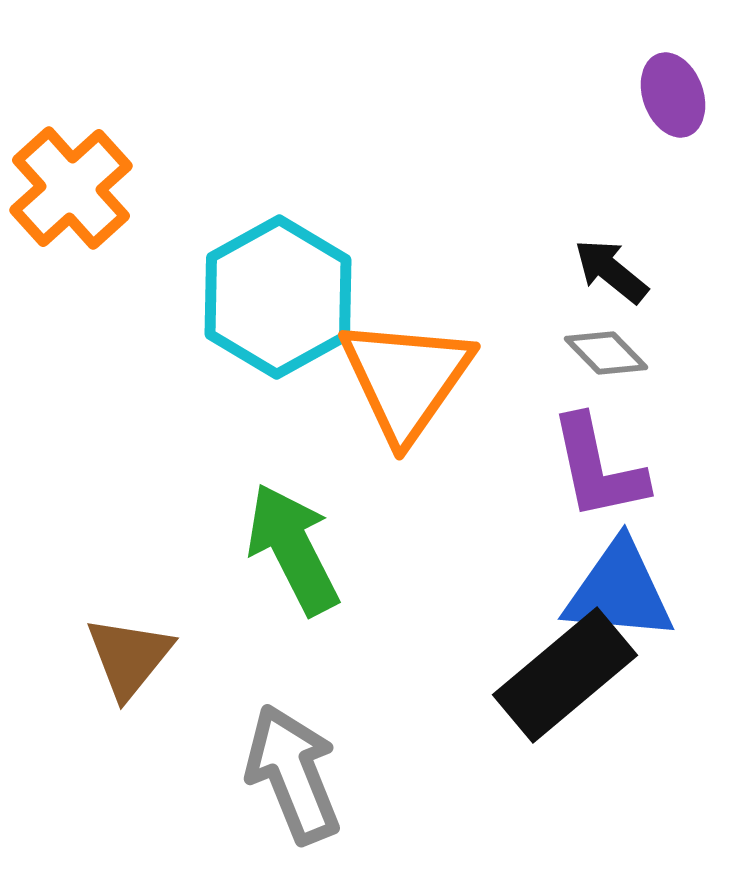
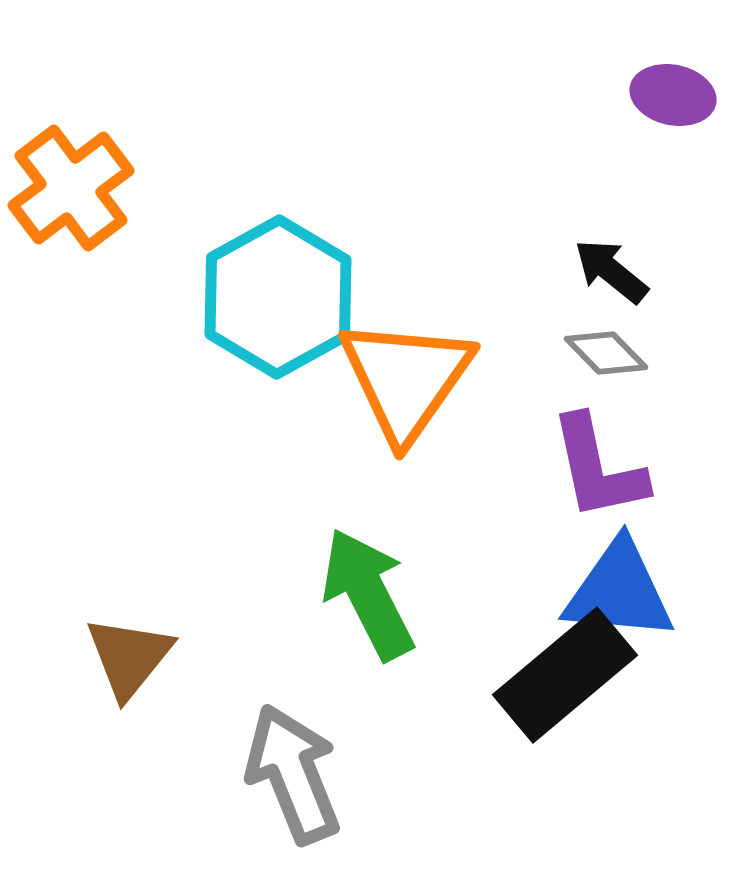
purple ellipse: rotated 58 degrees counterclockwise
orange cross: rotated 5 degrees clockwise
green arrow: moved 75 px right, 45 px down
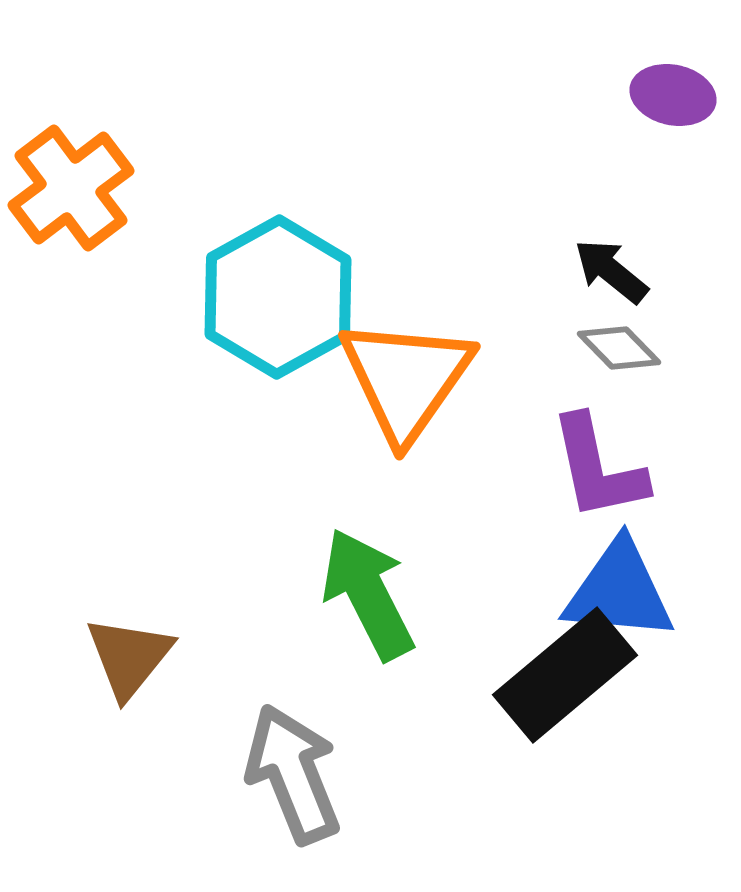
gray diamond: moved 13 px right, 5 px up
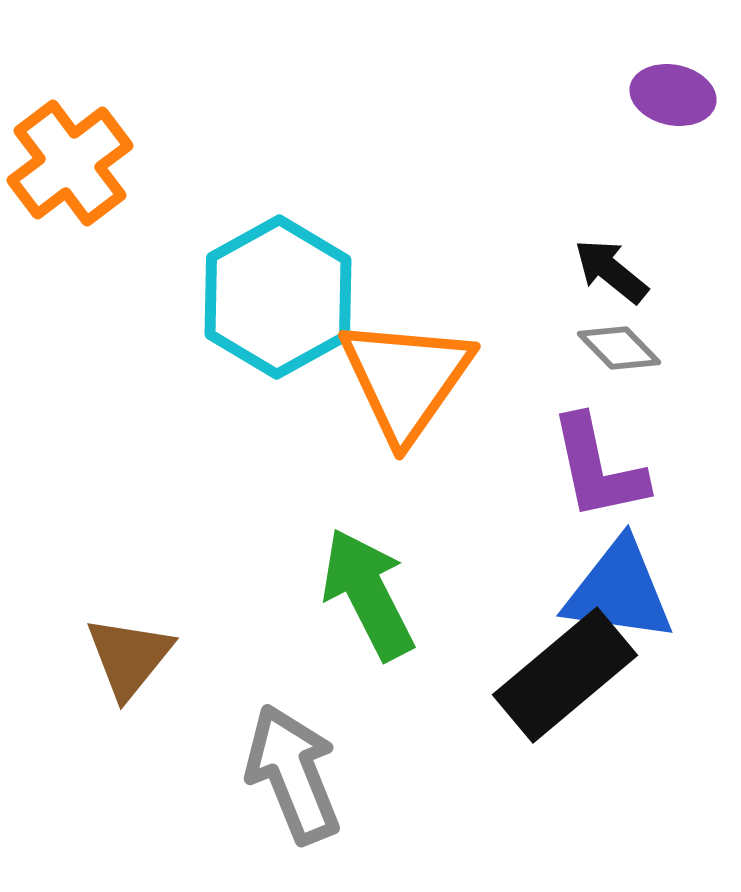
orange cross: moved 1 px left, 25 px up
blue triangle: rotated 3 degrees clockwise
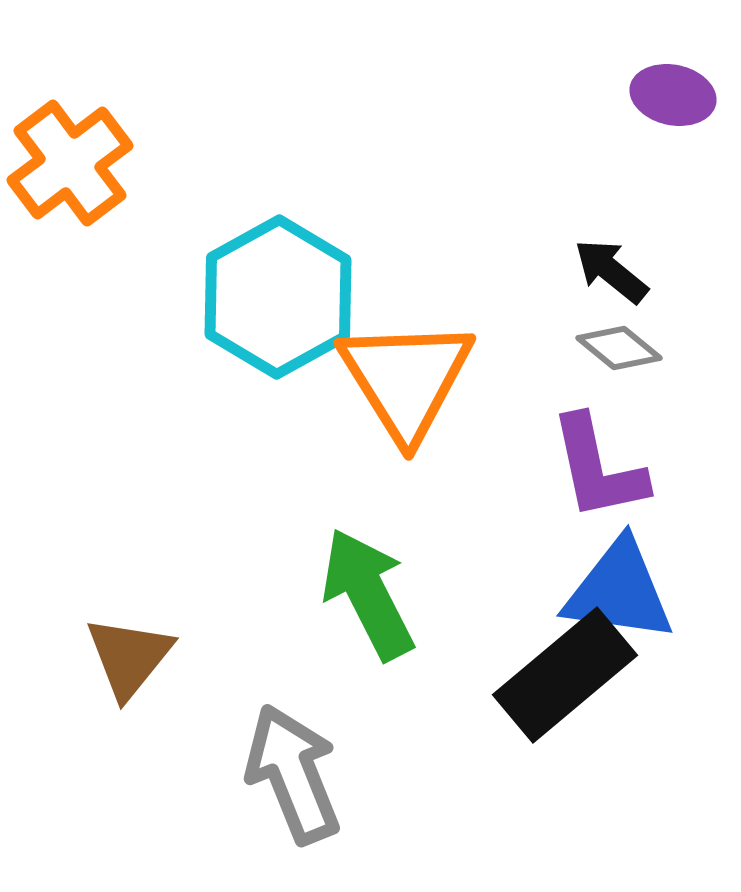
gray diamond: rotated 6 degrees counterclockwise
orange triangle: rotated 7 degrees counterclockwise
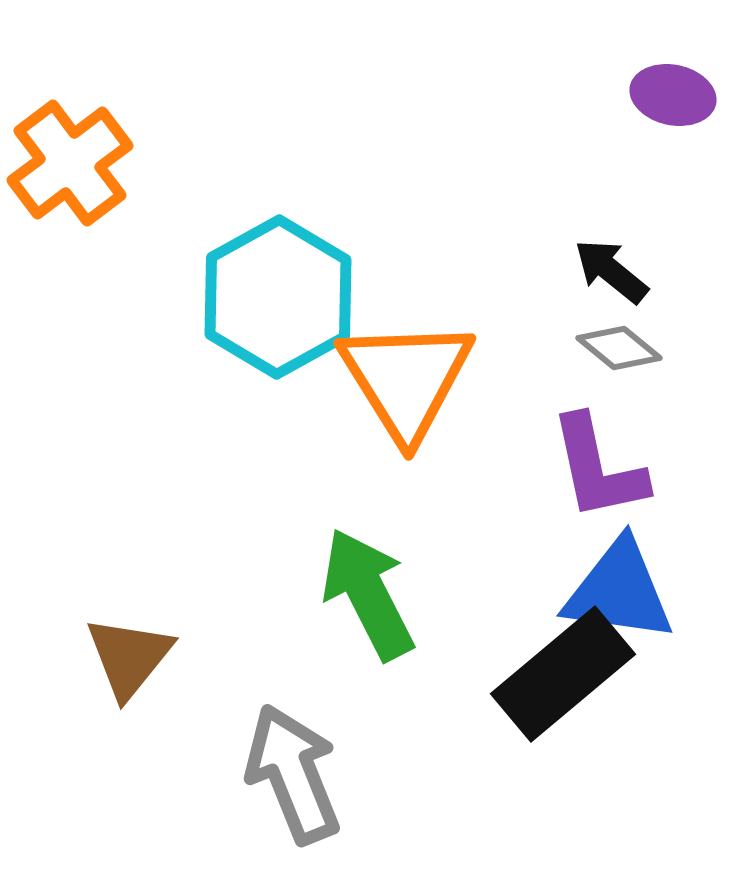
black rectangle: moved 2 px left, 1 px up
